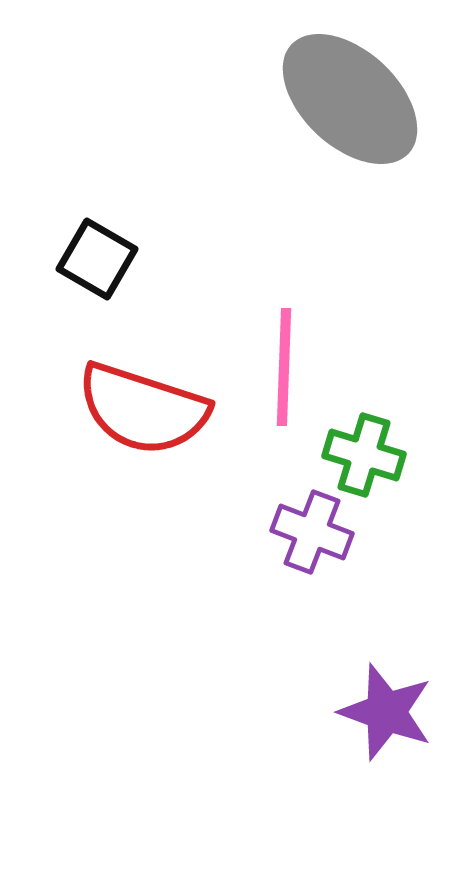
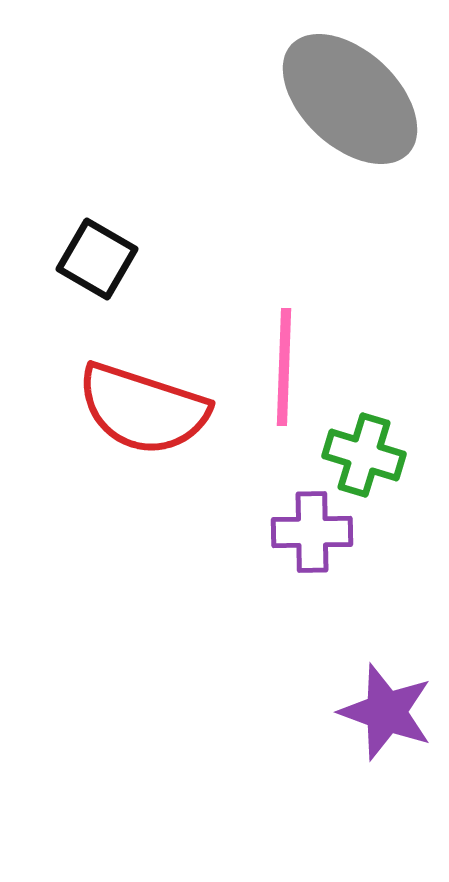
purple cross: rotated 22 degrees counterclockwise
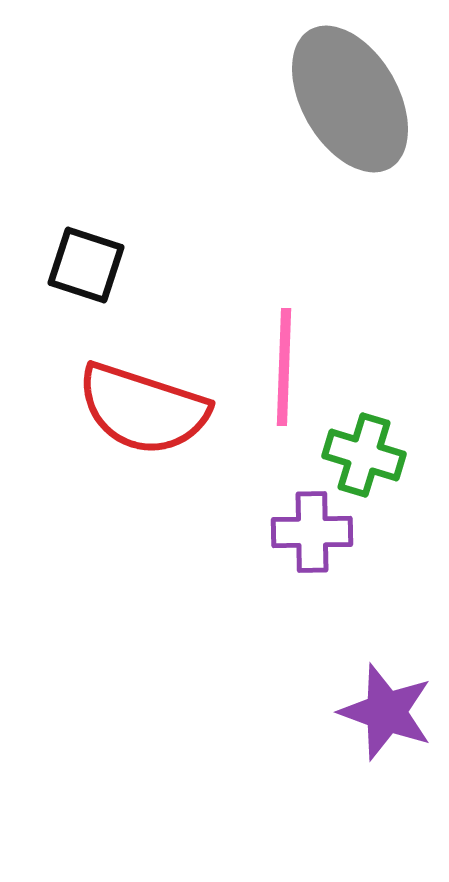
gray ellipse: rotated 17 degrees clockwise
black square: moved 11 px left, 6 px down; rotated 12 degrees counterclockwise
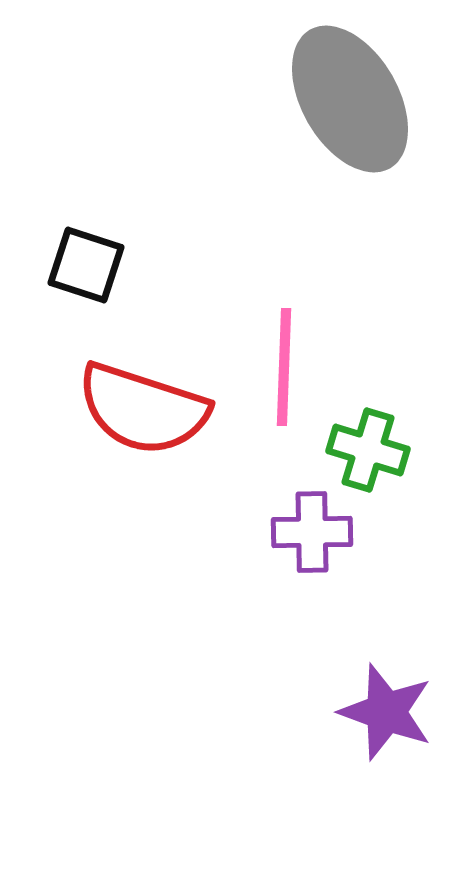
green cross: moved 4 px right, 5 px up
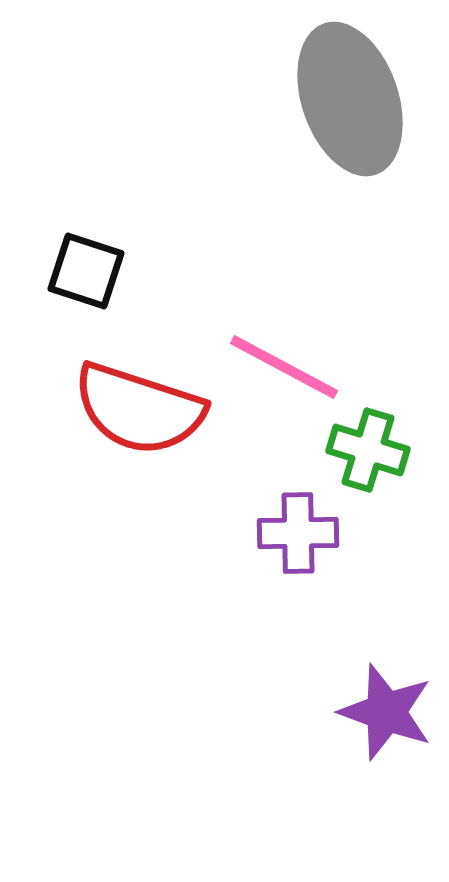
gray ellipse: rotated 11 degrees clockwise
black square: moved 6 px down
pink line: rotated 64 degrees counterclockwise
red semicircle: moved 4 px left
purple cross: moved 14 px left, 1 px down
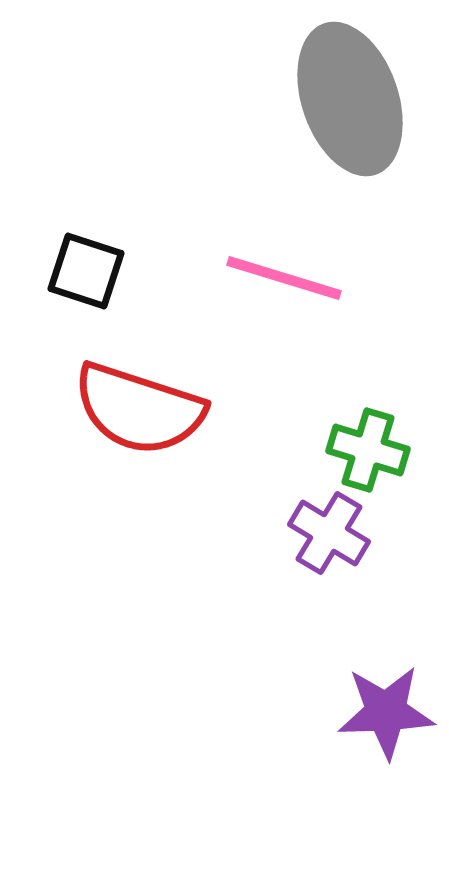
pink line: moved 89 px up; rotated 11 degrees counterclockwise
purple cross: moved 31 px right; rotated 32 degrees clockwise
purple star: rotated 22 degrees counterclockwise
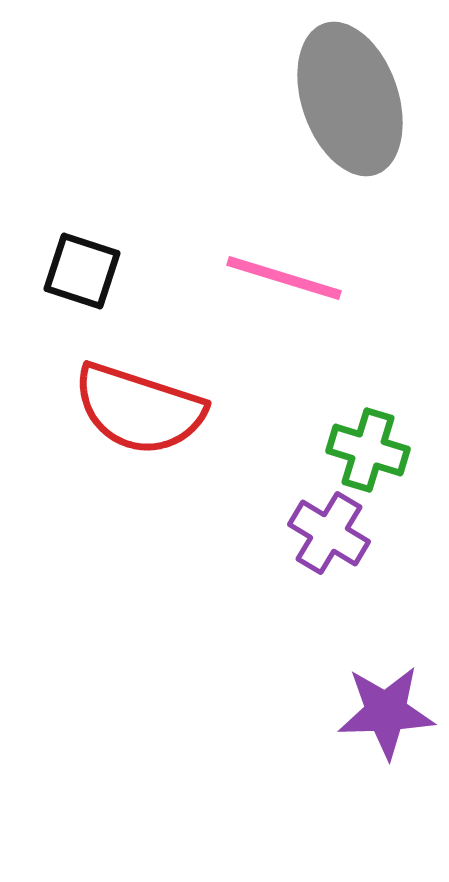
black square: moved 4 px left
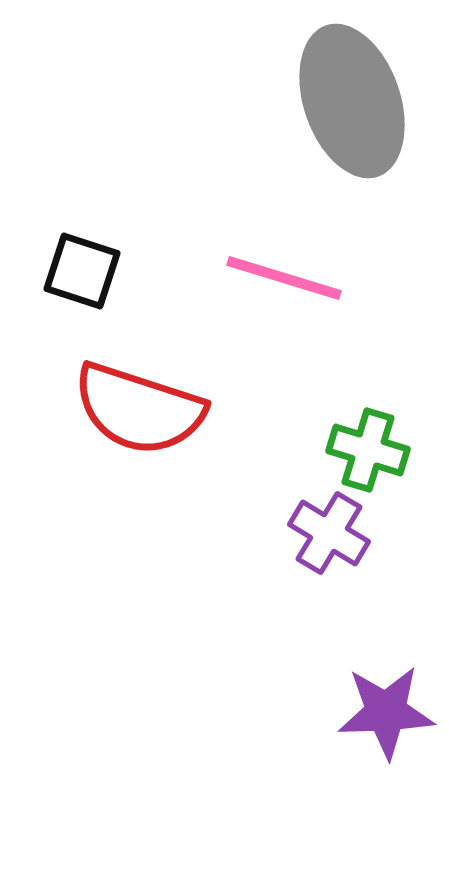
gray ellipse: moved 2 px right, 2 px down
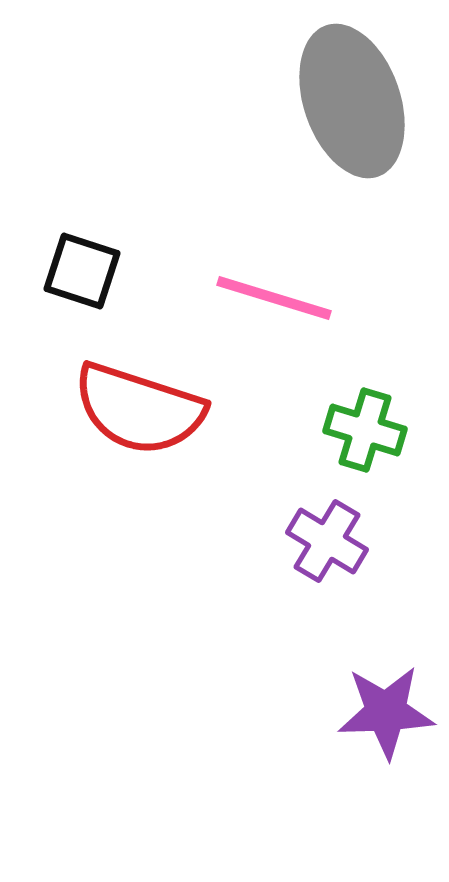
pink line: moved 10 px left, 20 px down
green cross: moved 3 px left, 20 px up
purple cross: moved 2 px left, 8 px down
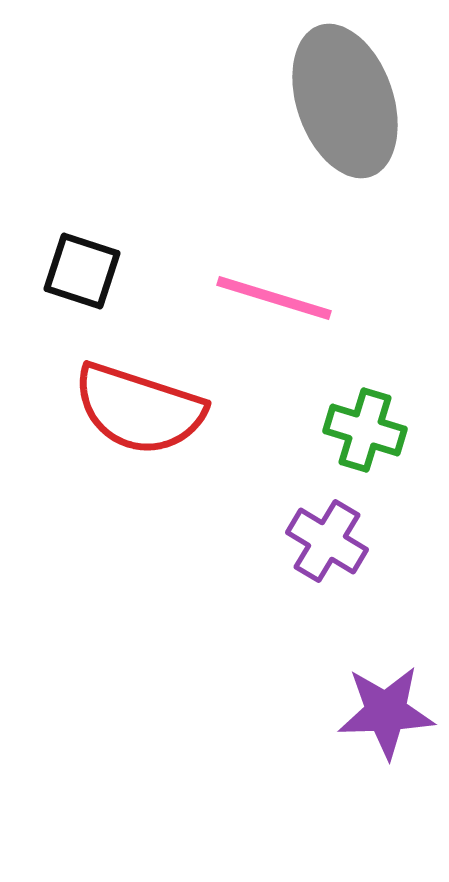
gray ellipse: moved 7 px left
